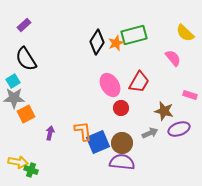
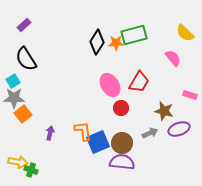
orange star: rotated 21 degrees clockwise
orange square: moved 3 px left; rotated 12 degrees counterclockwise
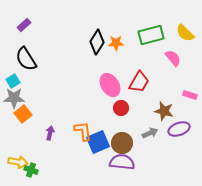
green rectangle: moved 17 px right
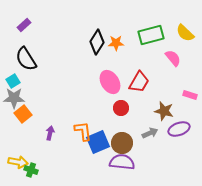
pink ellipse: moved 3 px up
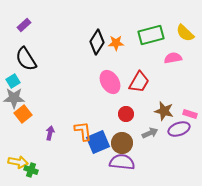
pink semicircle: rotated 60 degrees counterclockwise
pink rectangle: moved 19 px down
red circle: moved 5 px right, 6 px down
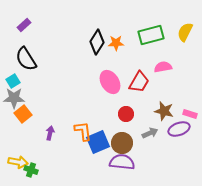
yellow semicircle: moved 1 px up; rotated 72 degrees clockwise
pink semicircle: moved 10 px left, 9 px down
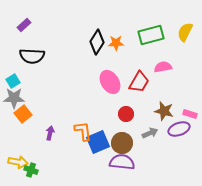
black semicircle: moved 6 px right, 3 px up; rotated 55 degrees counterclockwise
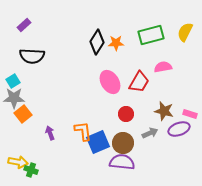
purple arrow: rotated 32 degrees counterclockwise
brown circle: moved 1 px right
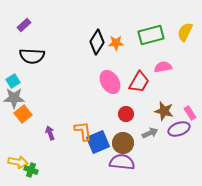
pink rectangle: moved 1 px up; rotated 40 degrees clockwise
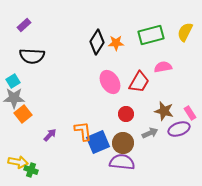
purple arrow: moved 2 px down; rotated 64 degrees clockwise
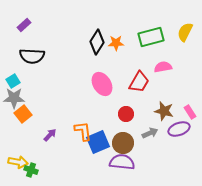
green rectangle: moved 2 px down
pink ellipse: moved 8 px left, 2 px down
pink rectangle: moved 1 px up
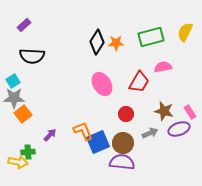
orange L-shape: rotated 15 degrees counterclockwise
green cross: moved 3 px left, 18 px up; rotated 24 degrees counterclockwise
